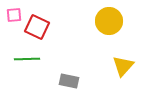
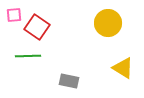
yellow circle: moved 1 px left, 2 px down
red square: rotated 10 degrees clockwise
green line: moved 1 px right, 3 px up
yellow triangle: moved 2 px down; rotated 40 degrees counterclockwise
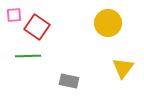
yellow triangle: rotated 35 degrees clockwise
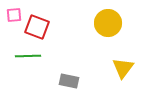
red square: rotated 15 degrees counterclockwise
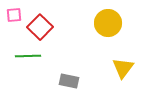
red square: moved 3 px right; rotated 25 degrees clockwise
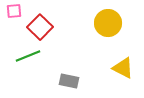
pink square: moved 4 px up
green line: rotated 20 degrees counterclockwise
yellow triangle: rotated 40 degrees counterclockwise
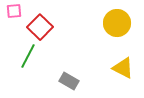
yellow circle: moved 9 px right
green line: rotated 40 degrees counterclockwise
gray rectangle: rotated 18 degrees clockwise
